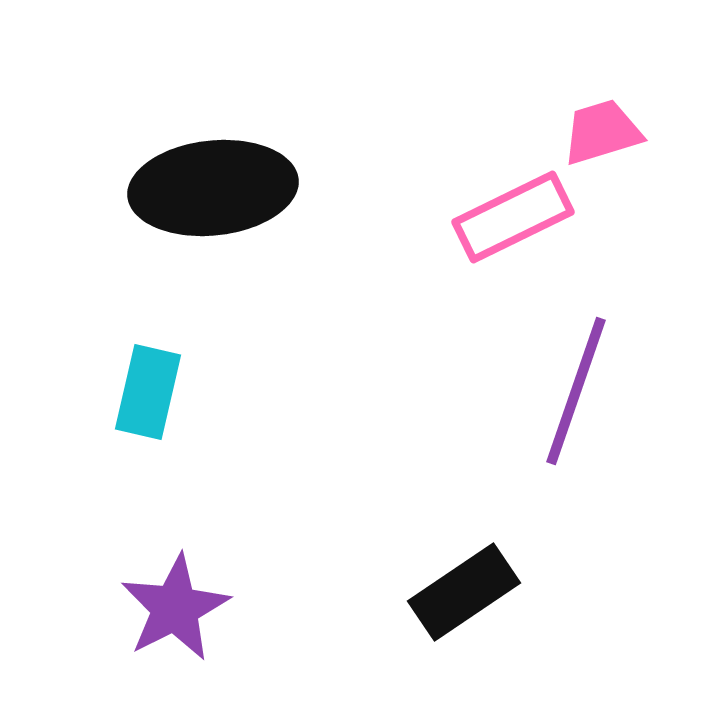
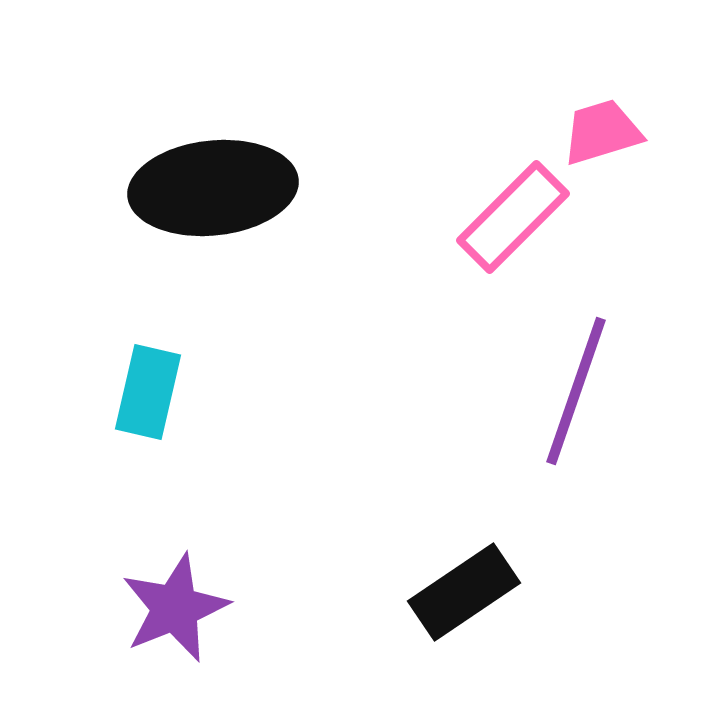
pink rectangle: rotated 19 degrees counterclockwise
purple star: rotated 5 degrees clockwise
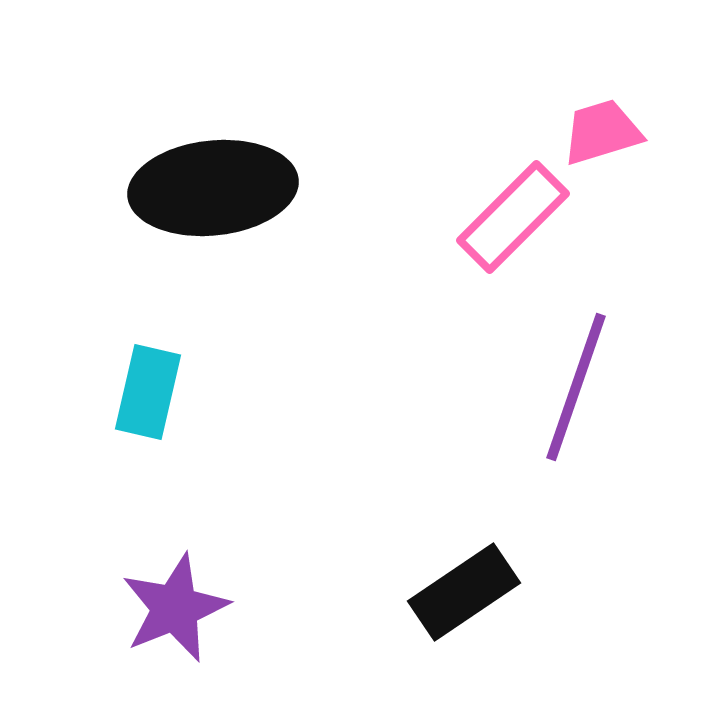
purple line: moved 4 px up
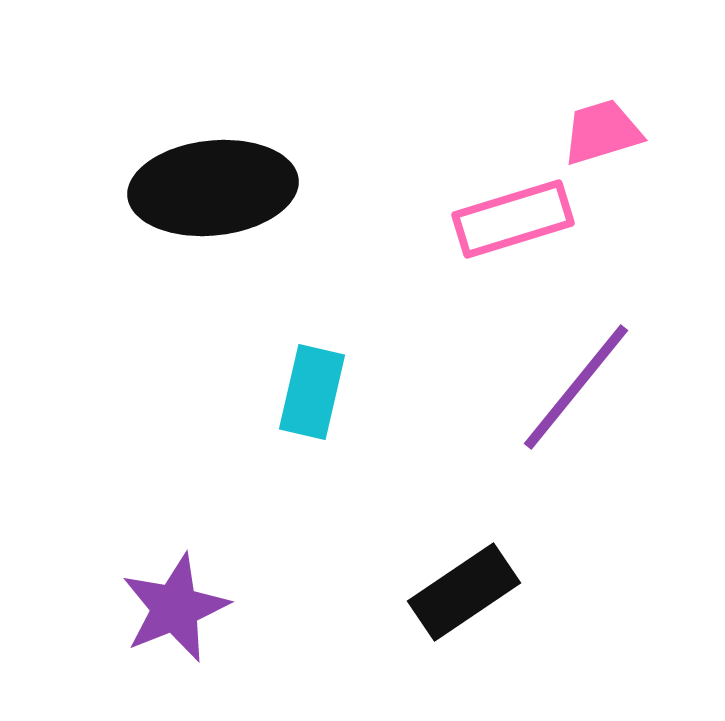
pink rectangle: moved 2 px down; rotated 28 degrees clockwise
purple line: rotated 20 degrees clockwise
cyan rectangle: moved 164 px right
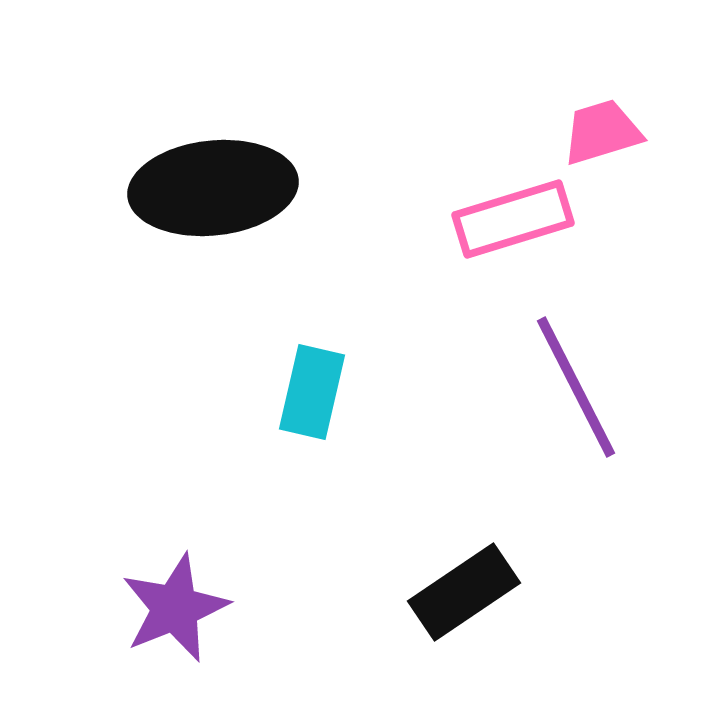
purple line: rotated 66 degrees counterclockwise
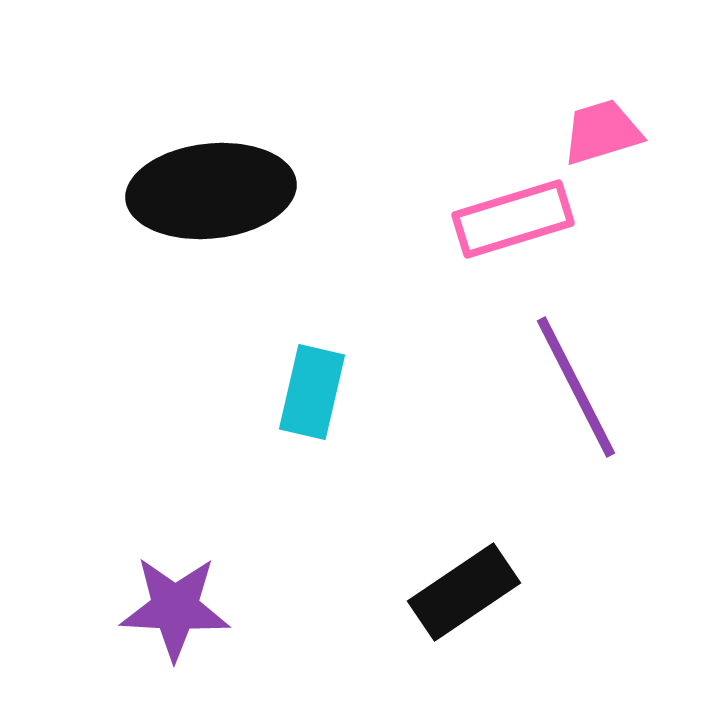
black ellipse: moved 2 px left, 3 px down
purple star: rotated 25 degrees clockwise
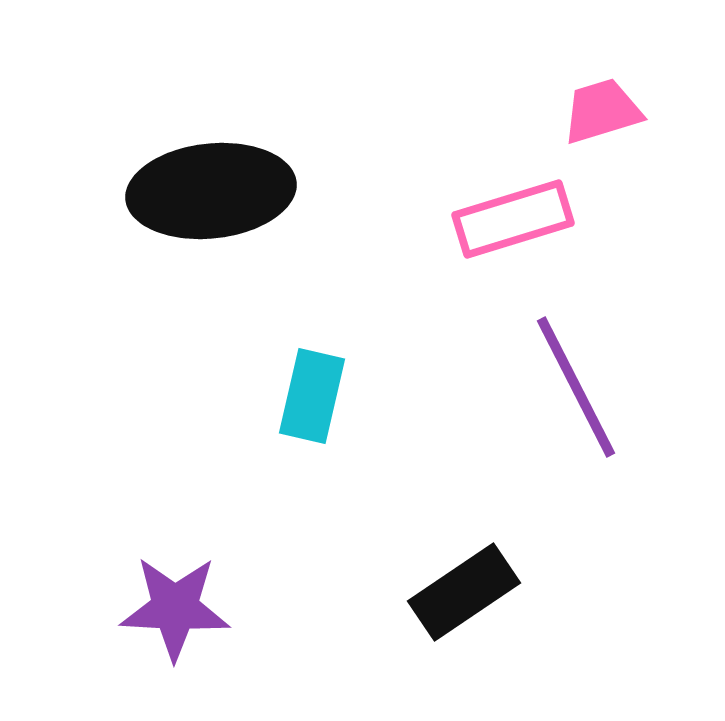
pink trapezoid: moved 21 px up
cyan rectangle: moved 4 px down
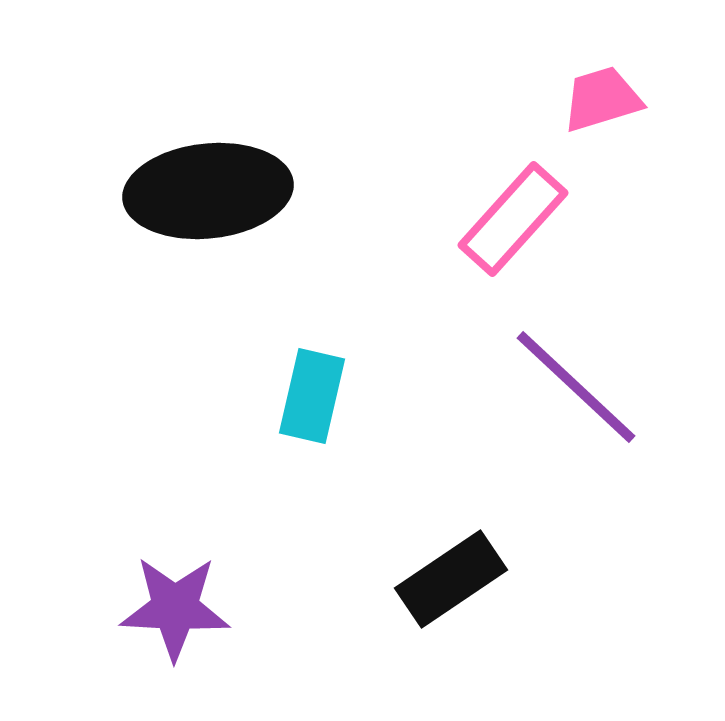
pink trapezoid: moved 12 px up
black ellipse: moved 3 px left
pink rectangle: rotated 31 degrees counterclockwise
purple line: rotated 20 degrees counterclockwise
black rectangle: moved 13 px left, 13 px up
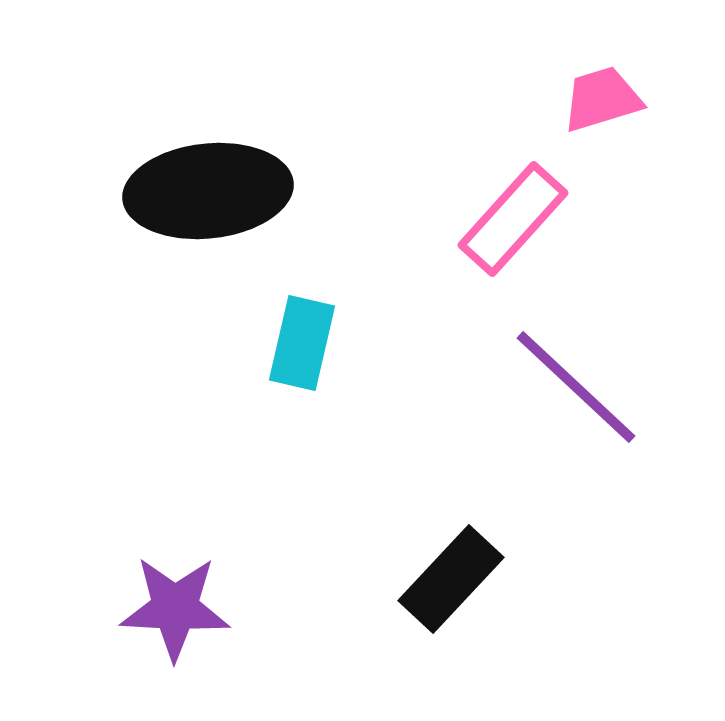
cyan rectangle: moved 10 px left, 53 px up
black rectangle: rotated 13 degrees counterclockwise
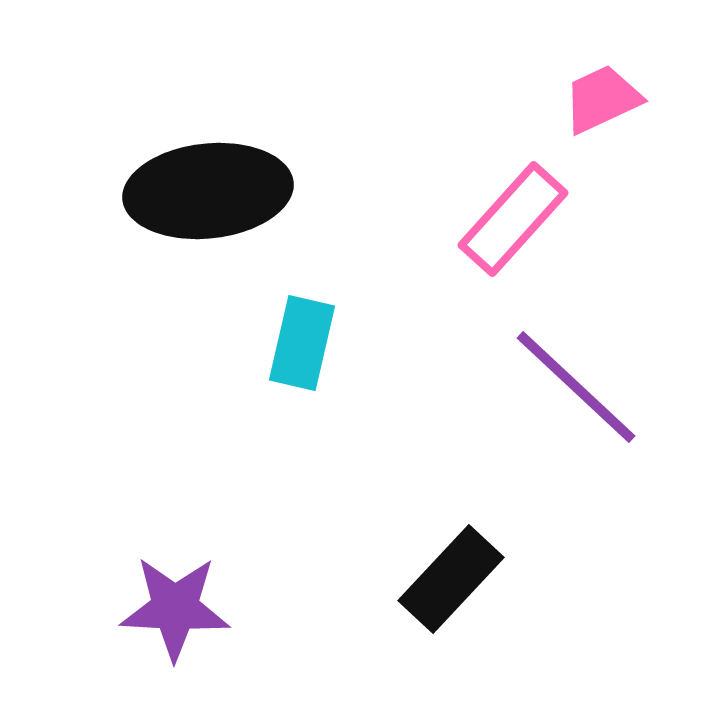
pink trapezoid: rotated 8 degrees counterclockwise
